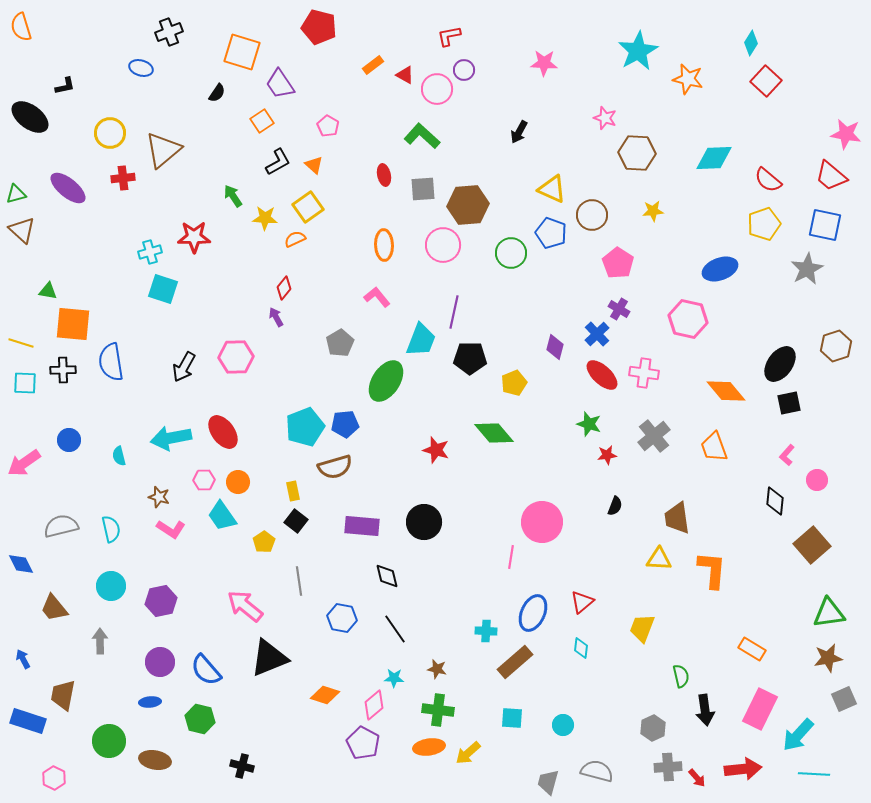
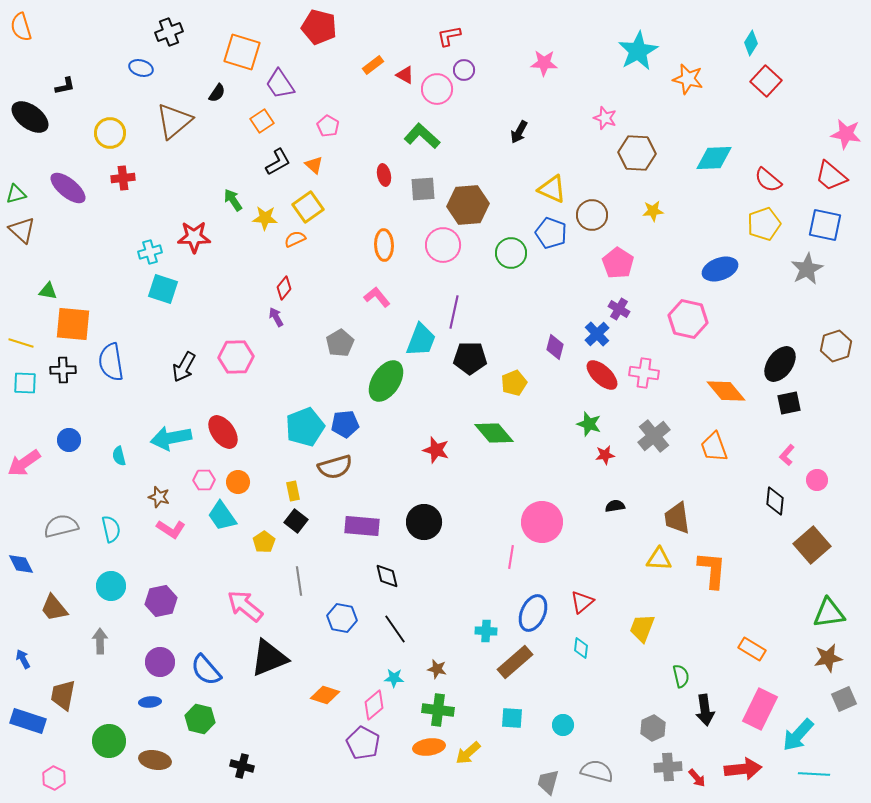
brown triangle at (163, 150): moved 11 px right, 29 px up
green arrow at (233, 196): moved 4 px down
red star at (607, 455): moved 2 px left
black semicircle at (615, 506): rotated 120 degrees counterclockwise
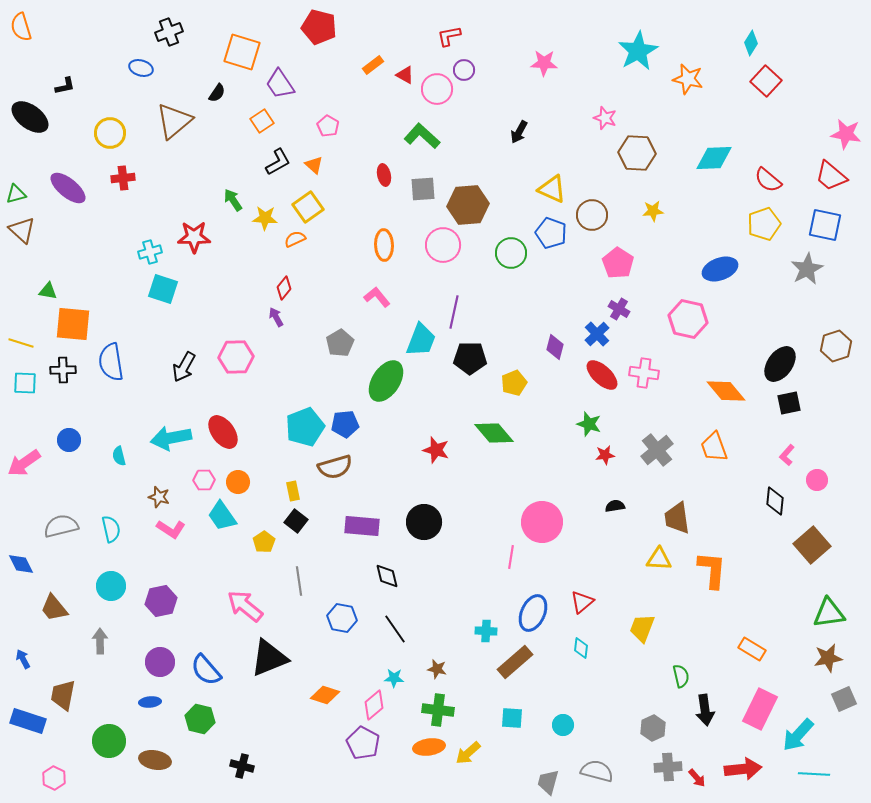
gray cross at (654, 436): moved 3 px right, 14 px down
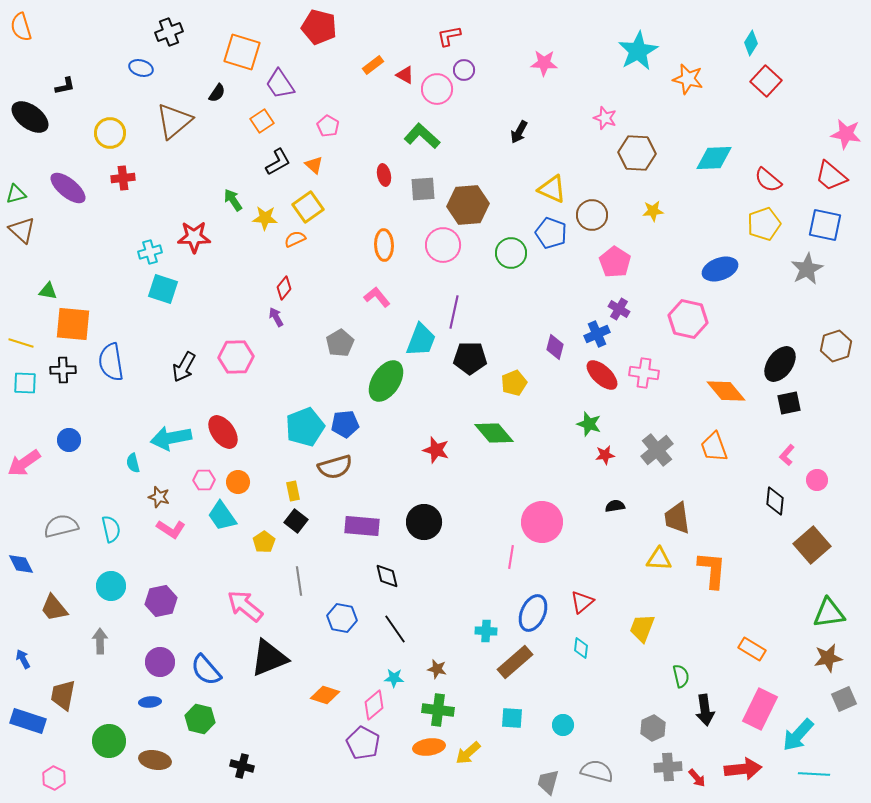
pink pentagon at (618, 263): moved 3 px left, 1 px up
blue cross at (597, 334): rotated 20 degrees clockwise
cyan semicircle at (119, 456): moved 14 px right, 7 px down
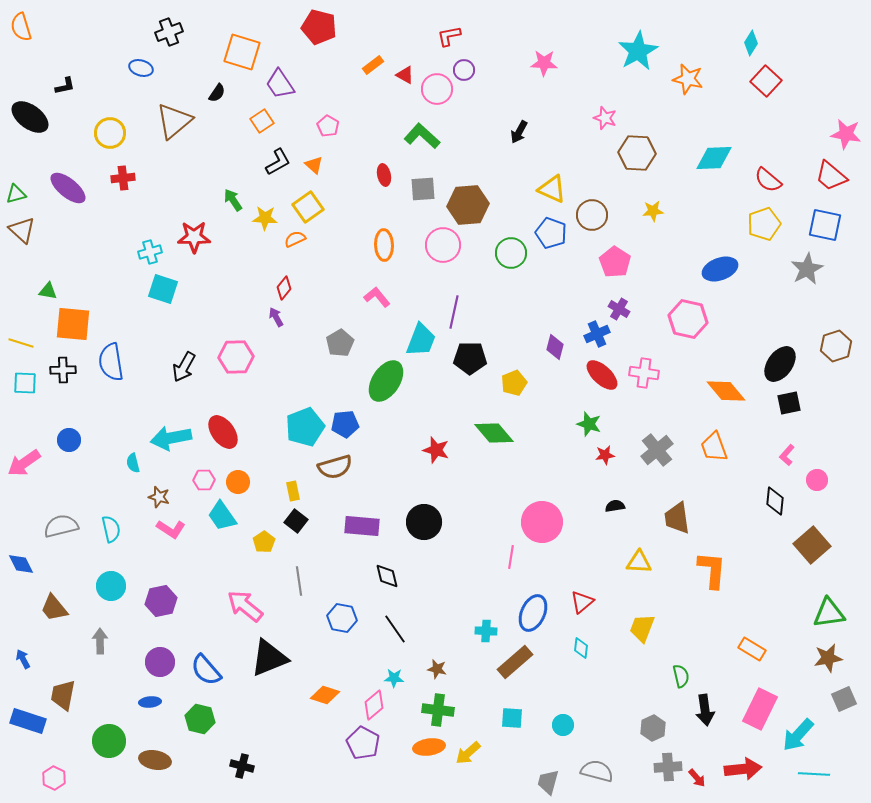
yellow triangle at (659, 559): moved 20 px left, 3 px down
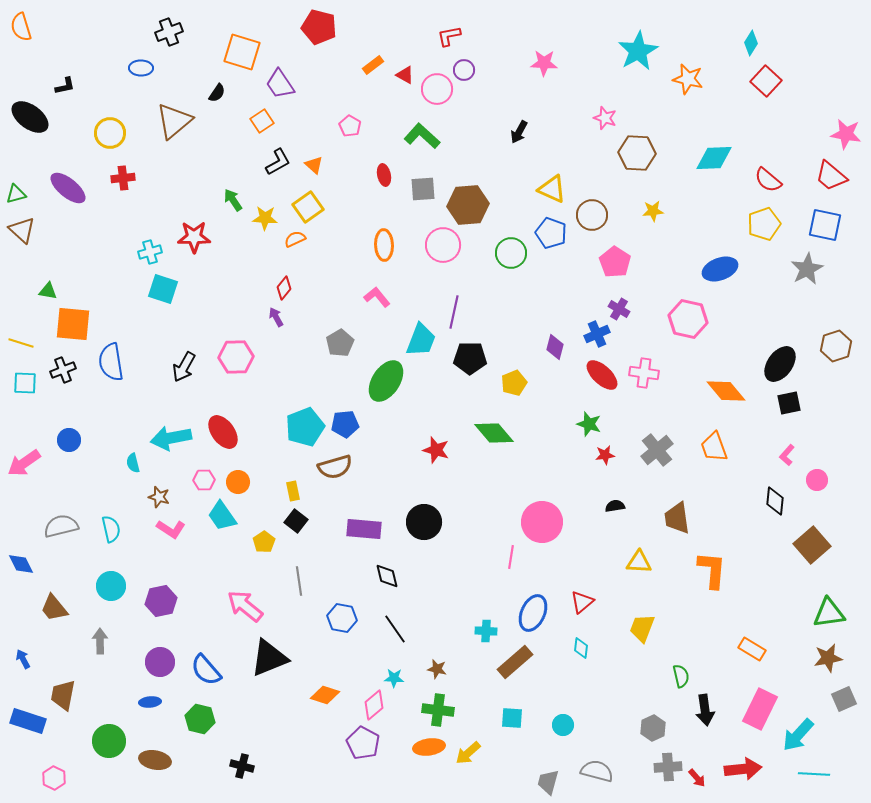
blue ellipse at (141, 68): rotated 15 degrees counterclockwise
pink pentagon at (328, 126): moved 22 px right
black cross at (63, 370): rotated 20 degrees counterclockwise
purple rectangle at (362, 526): moved 2 px right, 3 px down
